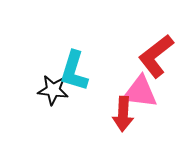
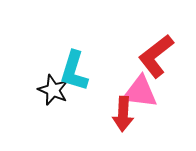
black star: rotated 16 degrees clockwise
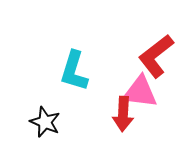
black star: moved 8 px left, 32 px down
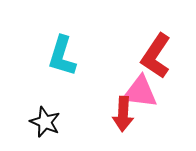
red L-shape: rotated 18 degrees counterclockwise
cyan L-shape: moved 12 px left, 15 px up
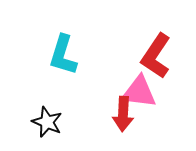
cyan L-shape: moved 1 px right, 1 px up
pink triangle: moved 1 px left
black star: moved 2 px right
